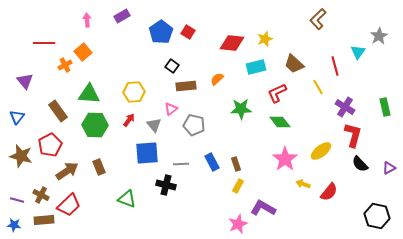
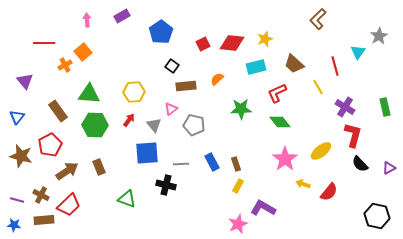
red square at (188, 32): moved 15 px right, 12 px down; rotated 32 degrees clockwise
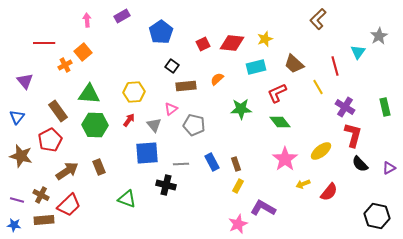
red pentagon at (50, 145): moved 5 px up
yellow arrow at (303, 184): rotated 40 degrees counterclockwise
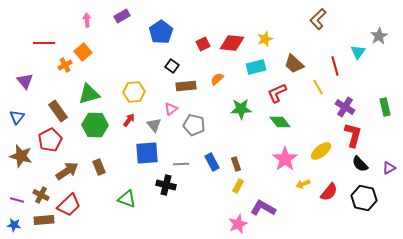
green triangle at (89, 94): rotated 20 degrees counterclockwise
black hexagon at (377, 216): moved 13 px left, 18 px up
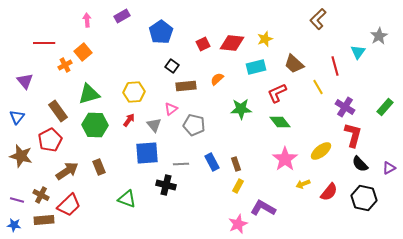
green rectangle at (385, 107): rotated 54 degrees clockwise
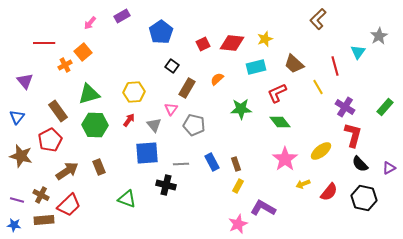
pink arrow at (87, 20): moved 3 px right, 3 px down; rotated 136 degrees counterclockwise
brown rectangle at (186, 86): moved 1 px right, 2 px down; rotated 54 degrees counterclockwise
pink triangle at (171, 109): rotated 16 degrees counterclockwise
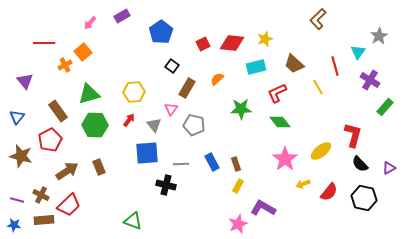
purple cross at (345, 107): moved 25 px right, 27 px up
green triangle at (127, 199): moved 6 px right, 22 px down
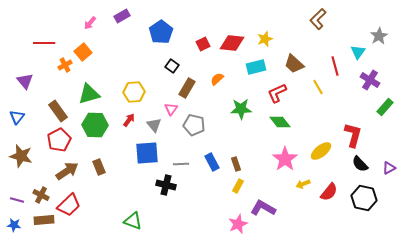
red pentagon at (50, 140): moved 9 px right
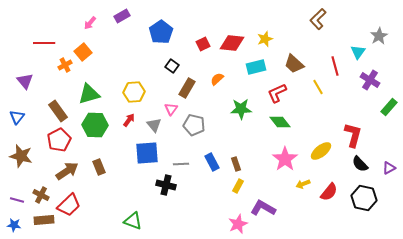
green rectangle at (385, 107): moved 4 px right
